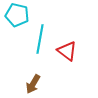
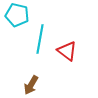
brown arrow: moved 2 px left, 1 px down
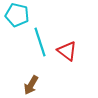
cyan line: moved 3 px down; rotated 28 degrees counterclockwise
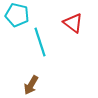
red triangle: moved 6 px right, 28 px up
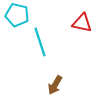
red triangle: moved 9 px right; rotated 25 degrees counterclockwise
brown arrow: moved 24 px right
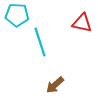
cyan pentagon: rotated 10 degrees counterclockwise
brown arrow: rotated 18 degrees clockwise
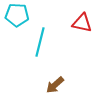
cyan line: rotated 32 degrees clockwise
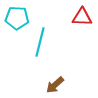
cyan pentagon: moved 3 px down
red triangle: moved 6 px up; rotated 10 degrees counterclockwise
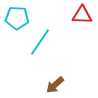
red triangle: moved 2 px up
cyan line: rotated 20 degrees clockwise
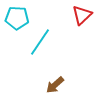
red triangle: rotated 45 degrees counterclockwise
